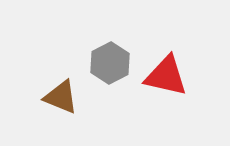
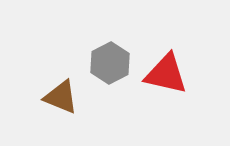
red triangle: moved 2 px up
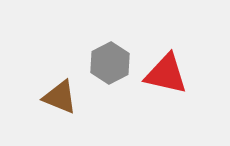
brown triangle: moved 1 px left
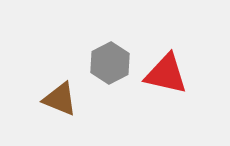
brown triangle: moved 2 px down
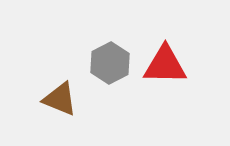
red triangle: moved 1 px left, 9 px up; rotated 12 degrees counterclockwise
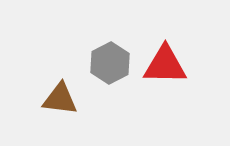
brown triangle: rotated 15 degrees counterclockwise
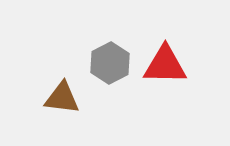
brown triangle: moved 2 px right, 1 px up
